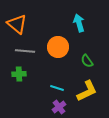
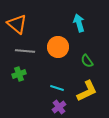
green cross: rotated 16 degrees counterclockwise
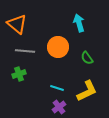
green semicircle: moved 3 px up
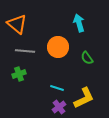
yellow L-shape: moved 3 px left, 7 px down
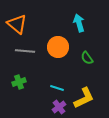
green cross: moved 8 px down
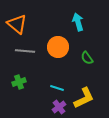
cyan arrow: moved 1 px left, 1 px up
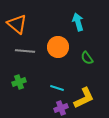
purple cross: moved 2 px right, 1 px down; rotated 16 degrees clockwise
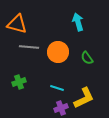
orange triangle: rotated 25 degrees counterclockwise
orange circle: moved 5 px down
gray line: moved 4 px right, 4 px up
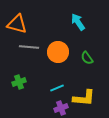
cyan arrow: rotated 18 degrees counterclockwise
cyan line: rotated 40 degrees counterclockwise
yellow L-shape: rotated 30 degrees clockwise
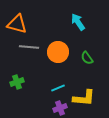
green cross: moved 2 px left
cyan line: moved 1 px right
purple cross: moved 1 px left
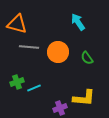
cyan line: moved 24 px left
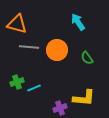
orange circle: moved 1 px left, 2 px up
